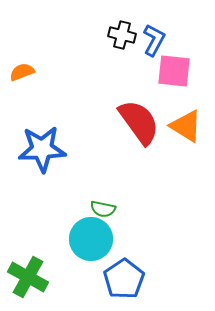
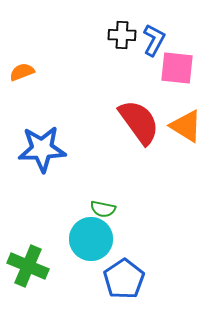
black cross: rotated 12 degrees counterclockwise
pink square: moved 3 px right, 3 px up
green cross: moved 11 px up; rotated 6 degrees counterclockwise
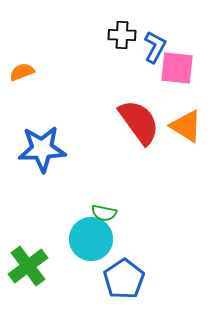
blue L-shape: moved 1 px right, 7 px down
green semicircle: moved 1 px right, 4 px down
green cross: rotated 30 degrees clockwise
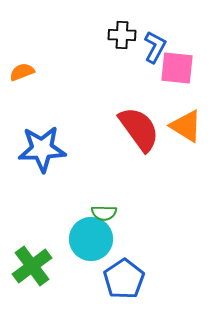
red semicircle: moved 7 px down
green semicircle: rotated 10 degrees counterclockwise
green cross: moved 4 px right
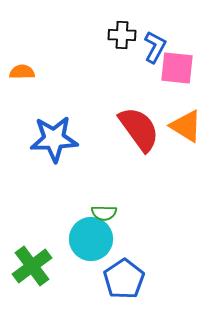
orange semicircle: rotated 20 degrees clockwise
blue star: moved 12 px right, 10 px up
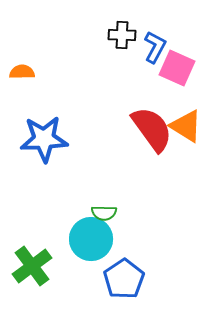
pink square: rotated 18 degrees clockwise
red semicircle: moved 13 px right
blue star: moved 10 px left
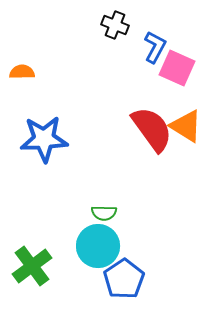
black cross: moved 7 px left, 10 px up; rotated 20 degrees clockwise
cyan circle: moved 7 px right, 7 px down
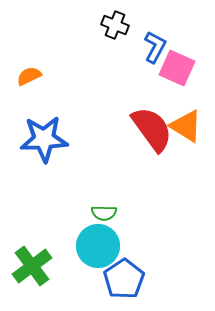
orange semicircle: moved 7 px right, 4 px down; rotated 25 degrees counterclockwise
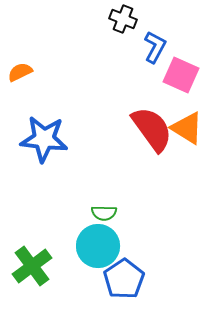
black cross: moved 8 px right, 6 px up
pink square: moved 4 px right, 7 px down
orange semicircle: moved 9 px left, 4 px up
orange triangle: moved 1 px right, 2 px down
blue star: rotated 9 degrees clockwise
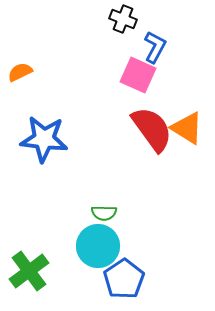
pink square: moved 43 px left
green cross: moved 3 px left, 5 px down
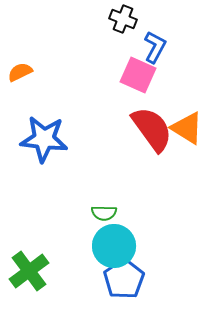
cyan circle: moved 16 px right
